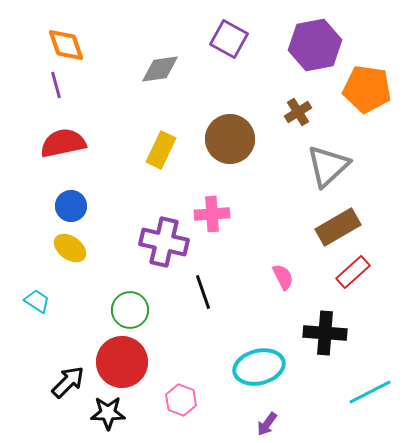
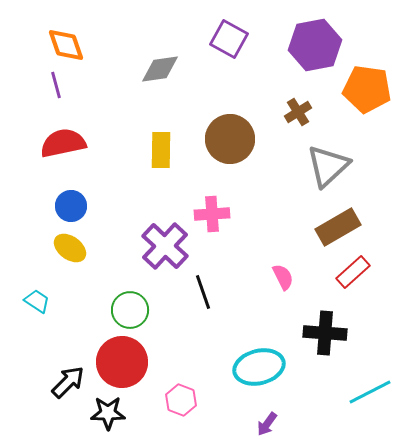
yellow rectangle: rotated 24 degrees counterclockwise
purple cross: moved 1 px right, 4 px down; rotated 30 degrees clockwise
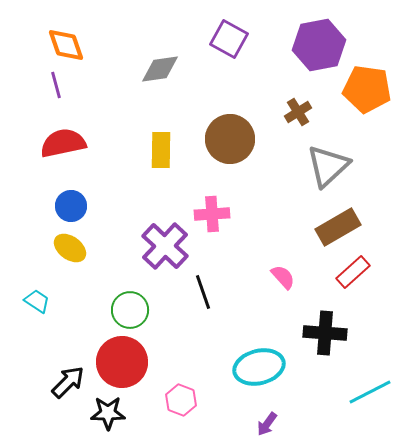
purple hexagon: moved 4 px right
pink semicircle: rotated 16 degrees counterclockwise
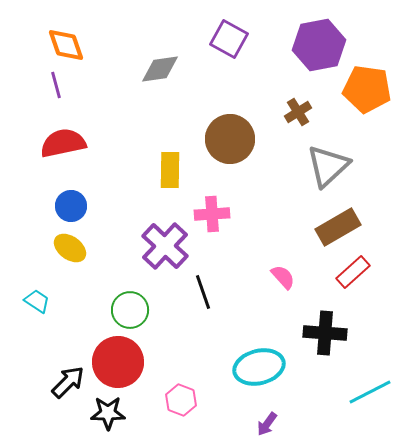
yellow rectangle: moved 9 px right, 20 px down
red circle: moved 4 px left
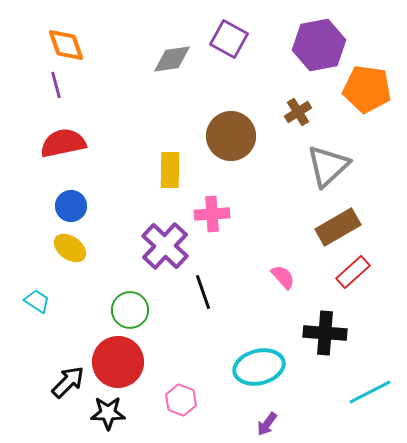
gray diamond: moved 12 px right, 10 px up
brown circle: moved 1 px right, 3 px up
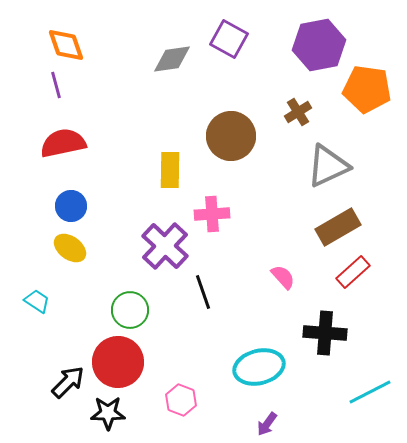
gray triangle: rotated 18 degrees clockwise
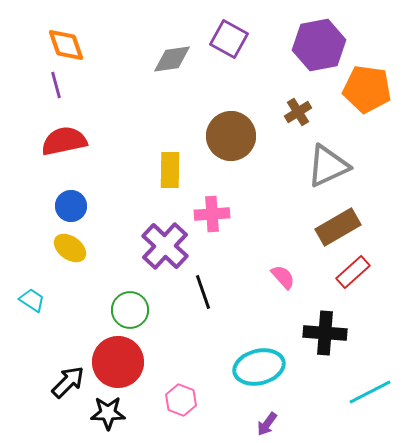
red semicircle: moved 1 px right, 2 px up
cyan trapezoid: moved 5 px left, 1 px up
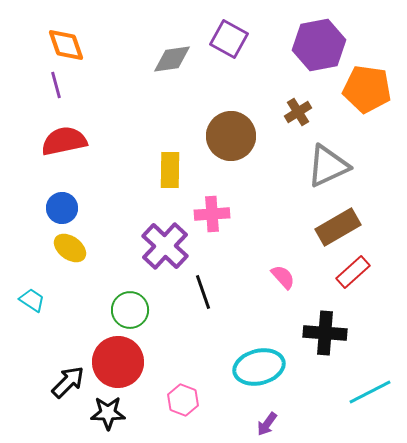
blue circle: moved 9 px left, 2 px down
pink hexagon: moved 2 px right
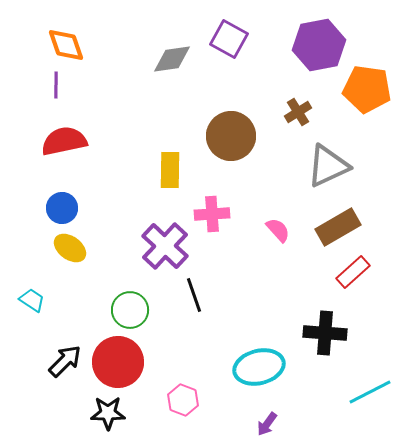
purple line: rotated 16 degrees clockwise
pink semicircle: moved 5 px left, 47 px up
black line: moved 9 px left, 3 px down
black arrow: moved 3 px left, 21 px up
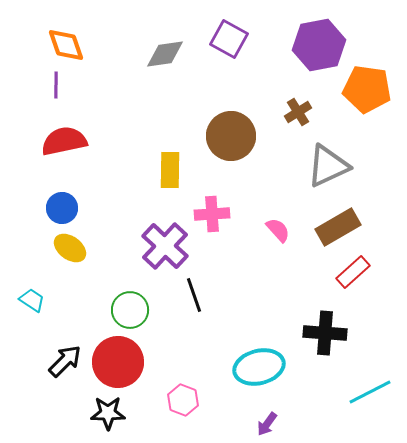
gray diamond: moved 7 px left, 5 px up
